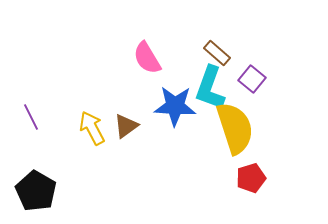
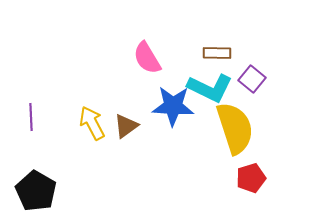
brown rectangle: rotated 40 degrees counterclockwise
cyan L-shape: rotated 84 degrees counterclockwise
blue star: moved 2 px left
purple line: rotated 24 degrees clockwise
yellow arrow: moved 5 px up
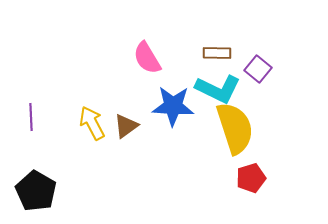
purple square: moved 6 px right, 10 px up
cyan L-shape: moved 8 px right, 1 px down
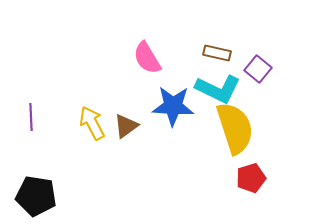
brown rectangle: rotated 12 degrees clockwise
black pentagon: moved 5 px down; rotated 21 degrees counterclockwise
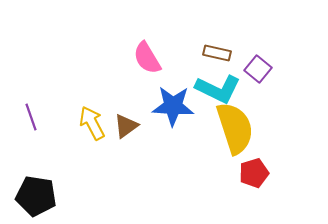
purple line: rotated 16 degrees counterclockwise
red pentagon: moved 3 px right, 5 px up
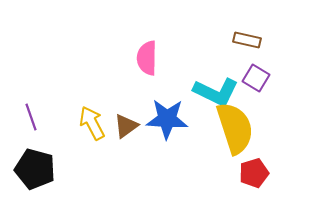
brown rectangle: moved 30 px right, 13 px up
pink semicircle: rotated 32 degrees clockwise
purple square: moved 2 px left, 9 px down; rotated 8 degrees counterclockwise
cyan L-shape: moved 2 px left, 3 px down
blue star: moved 6 px left, 13 px down
black pentagon: moved 1 px left, 27 px up; rotated 6 degrees clockwise
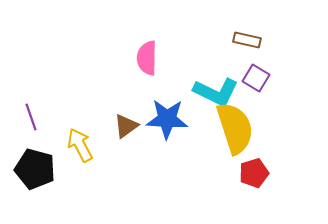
yellow arrow: moved 12 px left, 22 px down
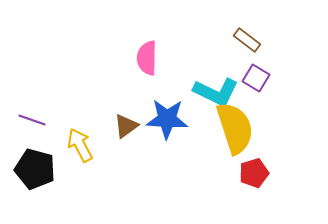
brown rectangle: rotated 24 degrees clockwise
purple line: moved 1 px right, 3 px down; rotated 52 degrees counterclockwise
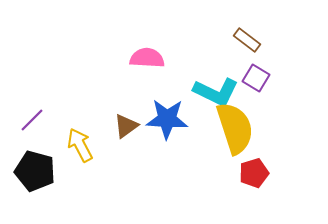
pink semicircle: rotated 92 degrees clockwise
purple line: rotated 64 degrees counterclockwise
black pentagon: moved 2 px down
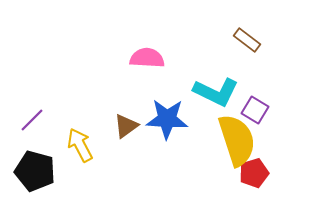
purple square: moved 1 px left, 32 px down
yellow semicircle: moved 2 px right, 12 px down
